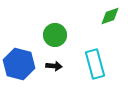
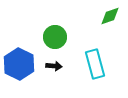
green circle: moved 2 px down
blue hexagon: rotated 12 degrees clockwise
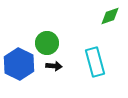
green circle: moved 8 px left, 6 px down
cyan rectangle: moved 2 px up
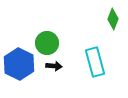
green diamond: moved 3 px right, 3 px down; rotated 50 degrees counterclockwise
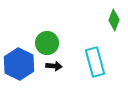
green diamond: moved 1 px right, 1 px down
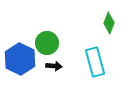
green diamond: moved 5 px left, 3 px down
blue hexagon: moved 1 px right, 5 px up
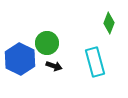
black arrow: rotated 14 degrees clockwise
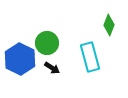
green diamond: moved 2 px down
cyan rectangle: moved 5 px left, 5 px up
black arrow: moved 2 px left, 2 px down; rotated 14 degrees clockwise
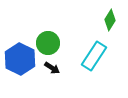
green diamond: moved 1 px right, 5 px up; rotated 10 degrees clockwise
green circle: moved 1 px right
cyan rectangle: moved 4 px right, 1 px up; rotated 48 degrees clockwise
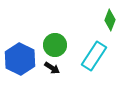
green diamond: rotated 10 degrees counterclockwise
green circle: moved 7 px right, 2 px down
